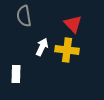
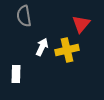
red triangle: moved 8 px right; rotated 24 degrees clockwise
yellow cross: rotated 20 degrees counterclockwise
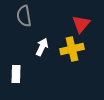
yellow cross: moved 5 px right, 1 px up
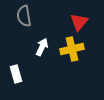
red triangle: moved 2 px left, 2 px up
white rectangle: rotated 18 degrees counterclockwise
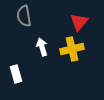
white arrow: rotated 42 degrees counterclockwise
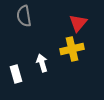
red triangle: moved 1 px left, 1 px down
white arrow: moved 16 px down
